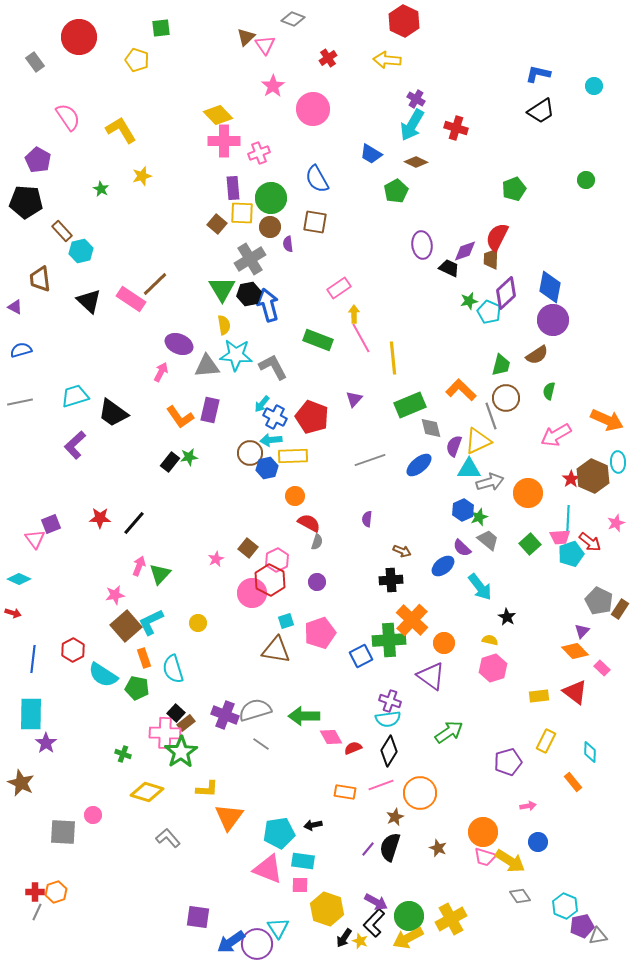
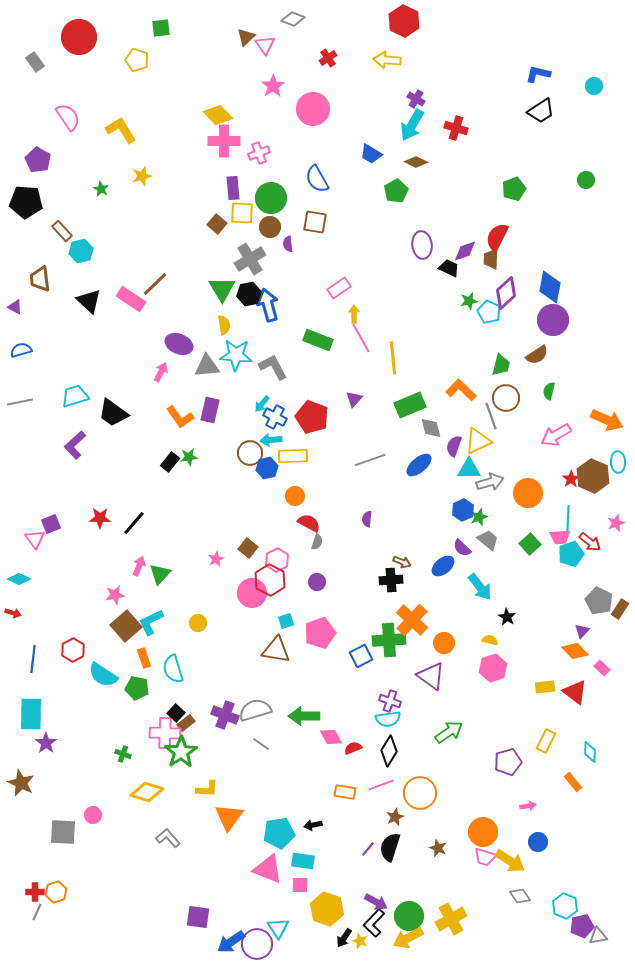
brown arrow at (402, 551): moved 11 px down
yellow rectangle at (539, 696): moved 6 px right, 9 px up
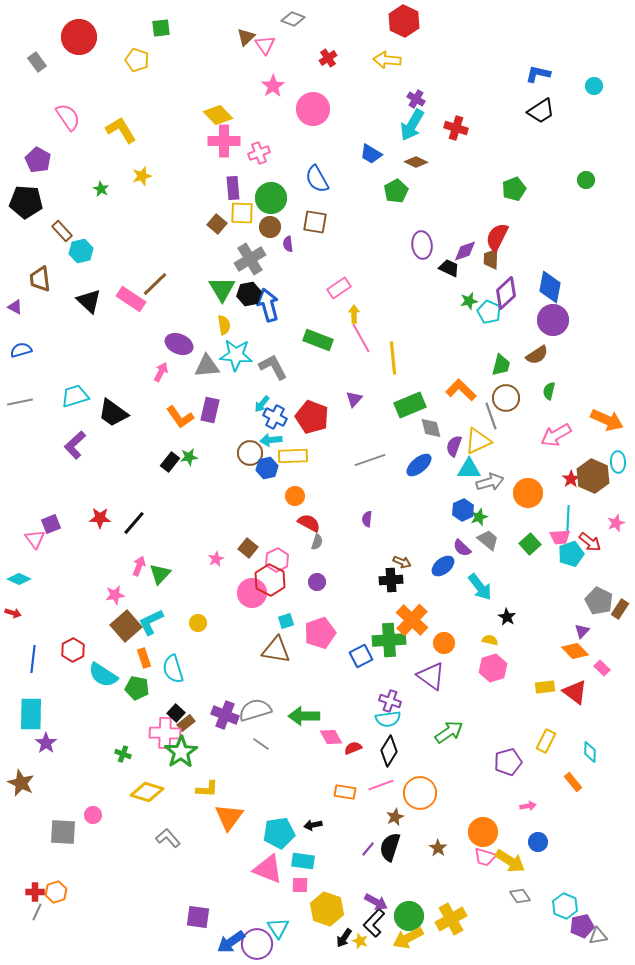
gray rectangle at (35, 62): moved 2 px right
brown star at (438, 848): rotated 12 degrees clockwise
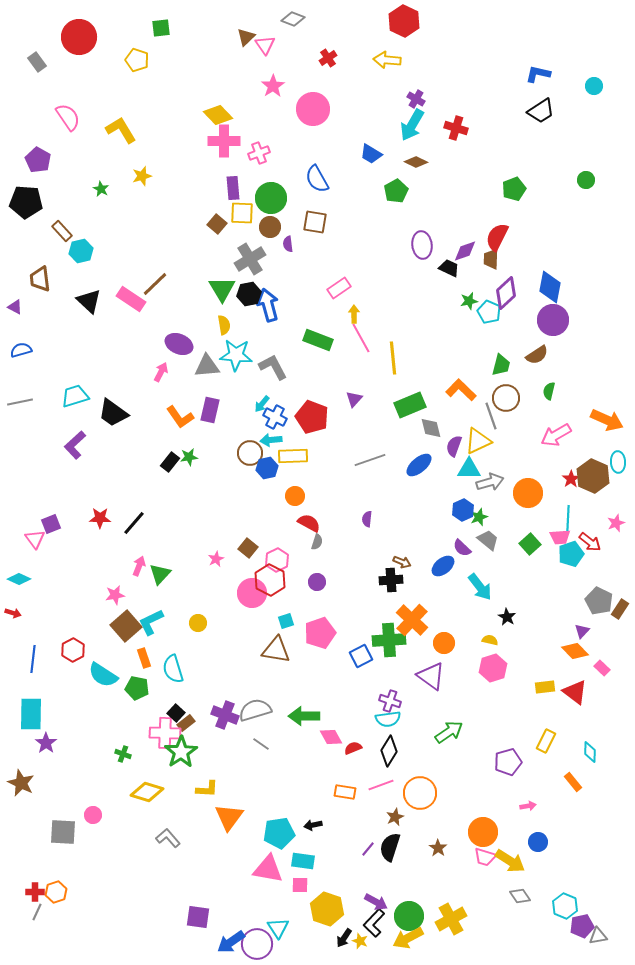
pink triangle at (268, 869): rotated 12 degrees counterclockwise
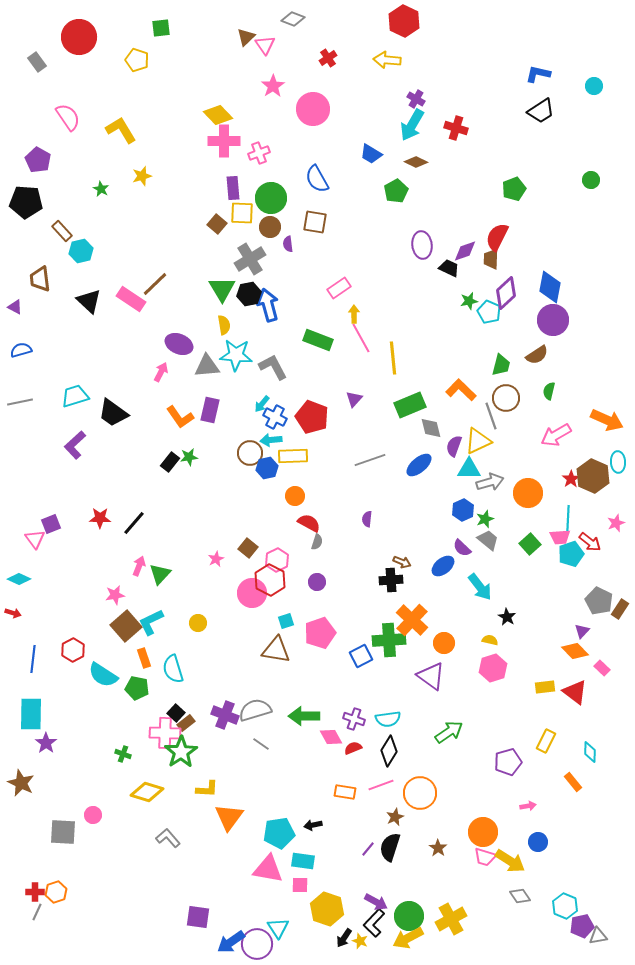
green circle at (586, 180): moved 5 px right
green star at (479, 517): moved 6 px right, 2 px down
purple cross at (390, 701): moved 36 px left, 18 px down
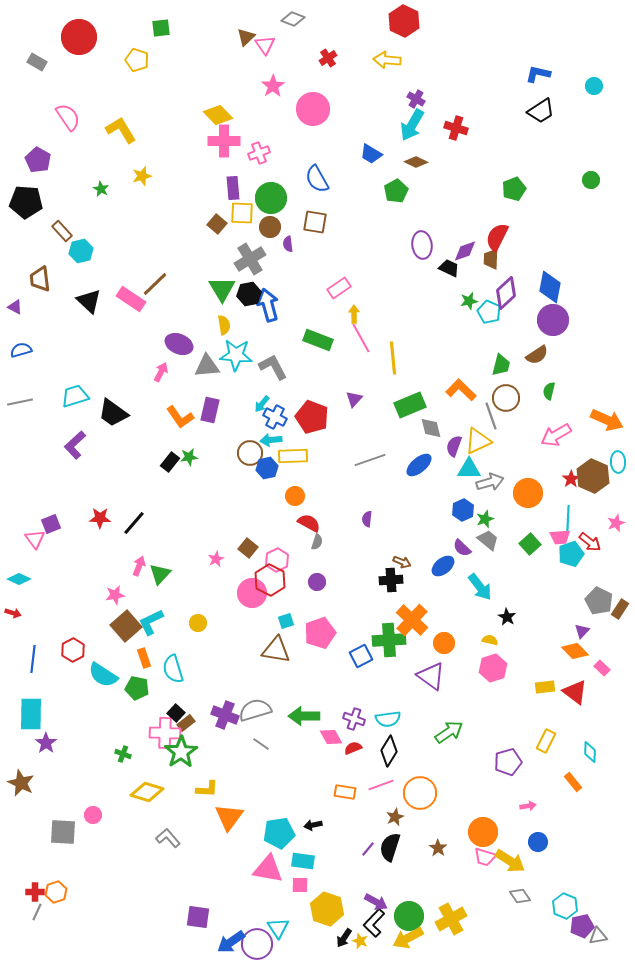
gray rectangle at (37, 62): rotated 24 degrees counterclockwise
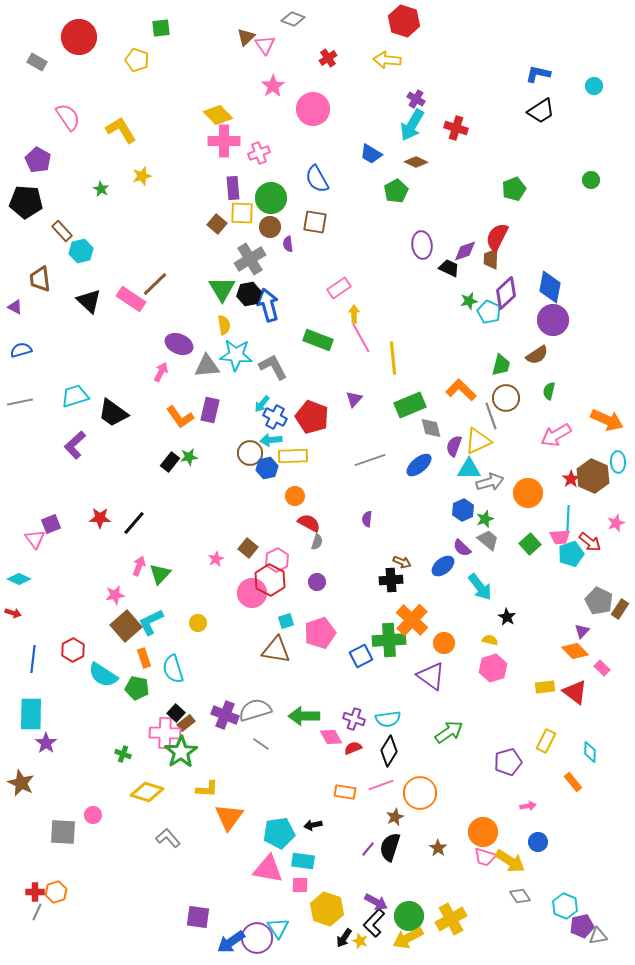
red hexagon at (404, 21): rotated 8 degrees counterclockwise
purple circle at (257, 944): moved 6 px up
